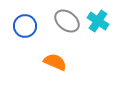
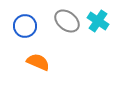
orange semicircle: moved 17 px left
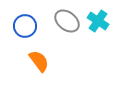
orange semicircle: moved 1 px right, 1 px up; rotated 30 degrees clockwise
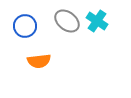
cyan cross: moved 1 px left
orange semicircle: rotated 120 degrees clockwise
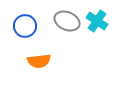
gray ellipse: rotated 15 degrees counterclockwise
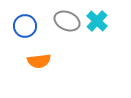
cyan cross: rotated 10 degrees clockwise
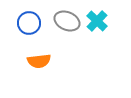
blue circle: moved 4 px right, 3 px up
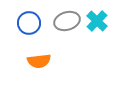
gray ellipse: rotated 40 degrees counterclockwise
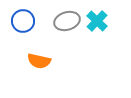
blue circle: moved 6 px left, 2 px up
orange semicircle: rotated 20 degrees clockwise
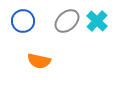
gray ellipse: rotated 25 degrees counterclockwise
